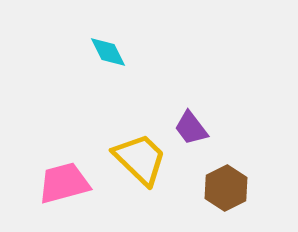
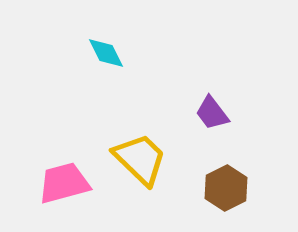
cyan diamond: moved 2 px left, 1 px down
purple trapezoid: moved 21 px right, 15 px up
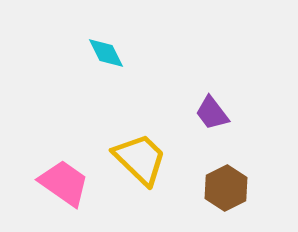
pink trapezoid: rotated 50 degrees clockwise
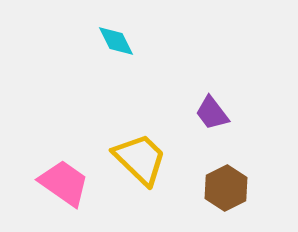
cyan diamond: moved 10 px right, 12 px up
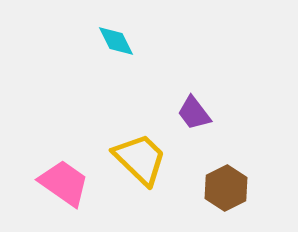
purple trapezoid: moved 18 px left
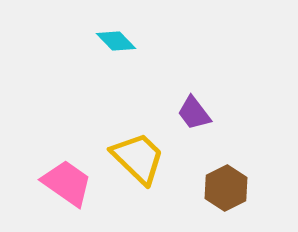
cyan diamond: rotated 18 degrees counterclockwise
yellow trapezoid: moved 2 px left, 1 px up
pink trapezoid: moved 3 px right
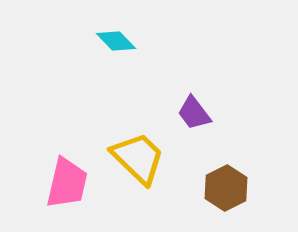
pink trapezoid: rotated 68 degrees clockwise
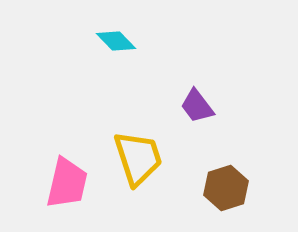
purple trapezoid: moved 3 px right, 7 px up
yellow trapezoid: rotated 28 degrees clockwise
brown hexagon: rotated 9 degrees clockwise
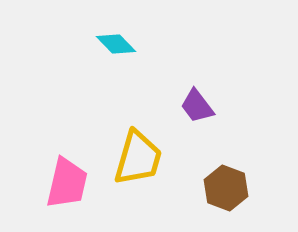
cyan diamond: moved 3 px down
yellow trapezoid: rotated 34 degrees clockwise
brown hexagon: rotated 21 degrees counterclockwise
